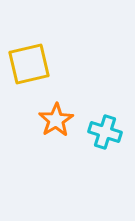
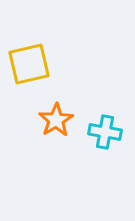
cyan cross: rotated 8 degrees counterclockwise
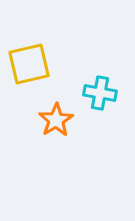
cyan cross: moved 5 px left, 39 px up
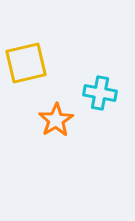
yellow square: moved 3 px left, 1 px up
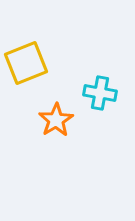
yellow square: rotated 9 degrees counterclockwise
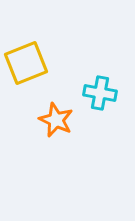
orange star: rotated 16 degrees counterclockwise
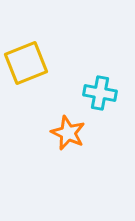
orange star: moved 12 px right, 13 px down
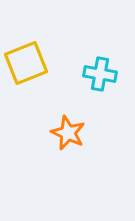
cyan cross: moved 19 px up
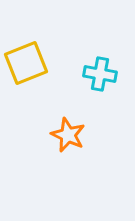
orange star: moved 2 px down
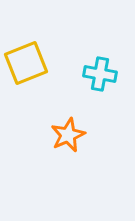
orange star: rotated 24 degrees clockwise
